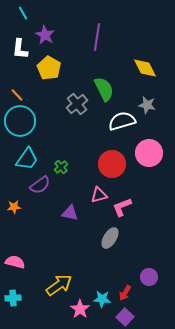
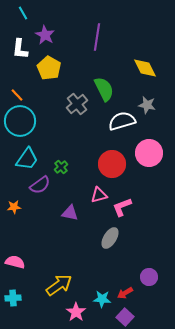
red arrow: rotated 28 degrees clockwise
pink star: moved 4 px left, 3 px down
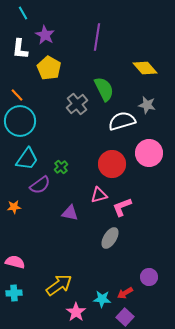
yellow diamond: rotated 15 degrees counterclockwise
cyan cross: moved 1 px right, 5 px up
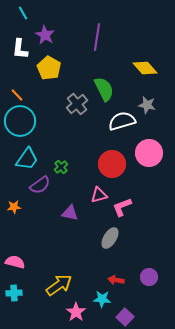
red arrow: moved 9 px left, 13 px up; rotated 42 degrees clockwise
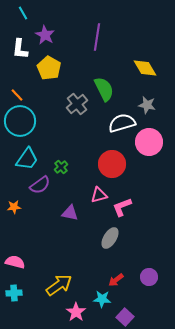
yellow diamond: rotated 10 degrees clockwise
white semicircle: moved 2 px down
pink circle: moved 11 px up
red arrow: rotated 49 degrees counterclockwise
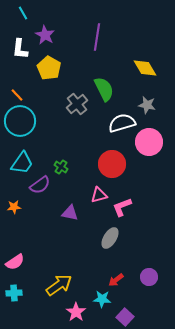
cyan trapezoid: moved 5 px left, 4 px down
green cross: rotated 16 degrees counterclockwise
pink semicircle: rotated 132 degrees clockwise
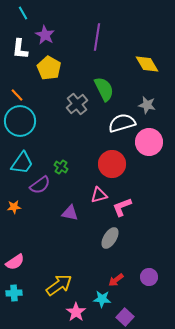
yellow diamond: moved 2 px right, 4 px up
